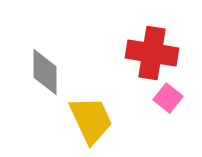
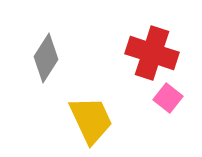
red cross: rotated 9 degrees clockwise
gray diamond: moved 1 px right, 14 px up; rotated 33 degrees clockwise
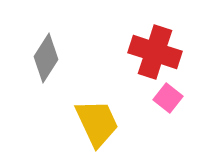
red cross: moved 3 px right, 1 px up
yellow trapezoid: moved 6 px right, 3 px down
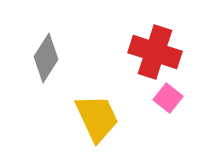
yellow trapezoid: moved 5 px up
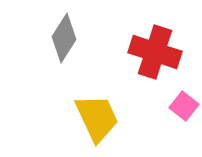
gray diamond: moved 18 px right, 20 px up
pink square: moved 16 px right, 8 px down
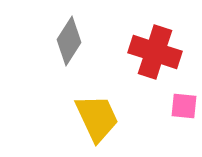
gray diamond: moved 5 px right, 3 px down
pink square: rotated 32 degrees counterclockwise
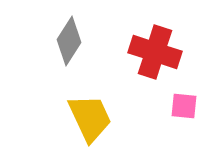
yellow trapezoid: moved 7 px left
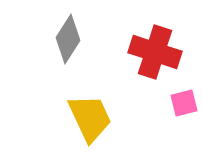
gray diamond: moved 1 px left, 2 px up
pink square: moved 3 px up; rotated 20 degrees counterclockwise
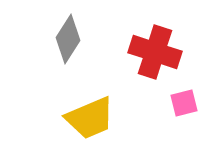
yellow trapezoid: rotated 92 degrees clockwise
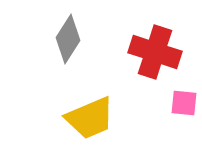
pink square: rotated 20 degrees clockwise
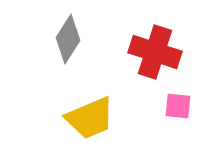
pink square: moved 6 px left, 3 px down
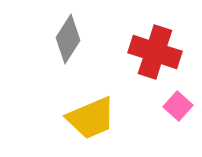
pink square: rotated 36 degrees clockwise
yellow trapezoid: moved 1 px right
